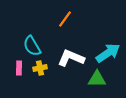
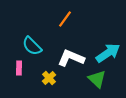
cyan semicircle: rotated 15 degrees counterclockwise
yellow cross: moved 9 px right, 10 px down; rotated 32 degrees counterclockwise
green triangle: rotated 42 degrees clockwise
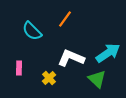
cyan semicircle: moved 15 px up
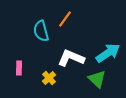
cyan semicircle: moved 9 px right; rotated 30 degrees clockwise
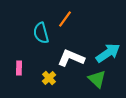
cyan semicircle: moved 2 px down
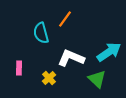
cyan arrow: moved 1 px right, 1 px up
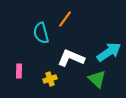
pink rectangle: moved 3 px down
yellow cross: moved 1 px right, 1 px down; rotated 24 degrees clockwise
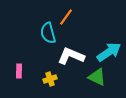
orange line: moved 1 px right, 2 px up
cyan semicircle: moved 7 px right
white L-shape: moved 2 px up
green triangle: moved 2 px up; rotated 18 degrees counterclockwise
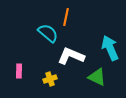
orange line: rotated 24 degrees counterclockwise
cyan semicircle: rotated 145 degrees clockwise
cyan arrow: moved 1 px right, 4 px up; rotated 80 degrees counterclockwise
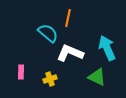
orange line: moved 2 px right, 1 px down
cyan arrow: moved 3 px left
white L-shape: moved 1 px left, 3 px up
pink rectangle: moved 2 px right, 1 px down
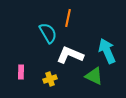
cyan semicircle: rotated 20 degrees clockwise
cyan arrow: moved 3 px down
white L-shape: moved 2 px down
green triangle: moved 3 px left, 1 px up
